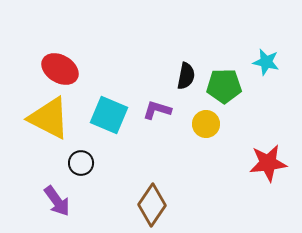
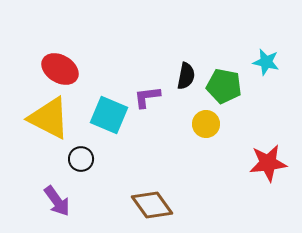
green pentagon: rotated 12 degrees clockwise
purple L-shape: moved 10 px left, 13 px up; rotated 24 degrees counterclockwise
black circle: moved 4 px up
brown diamond: rotated 69 degrees counterclockwise
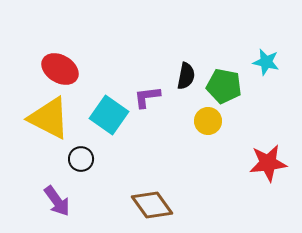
cyan square: rotated 12 degrees clockwise
yellow circle: moved 2 px right, 3 px up
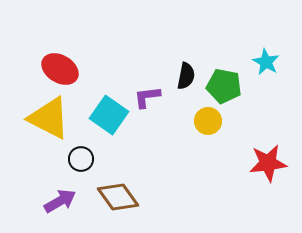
cyan star: rotated 16 degrees clockwise
purple arrow: moved 3 px right; rotated 84 degrees counterclockwise
brown diamond: moved 34 px left, 8 px up
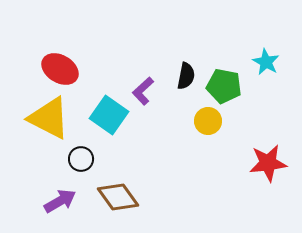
purple L-shape: moved 4 px left, 6 px up; rotated 36 degrees counterclockwise
